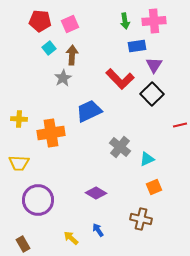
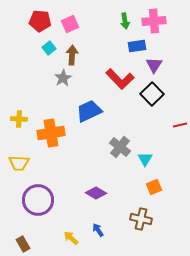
cyan triangle: moved 2 px left; rotated 35 degrees counterclockwise
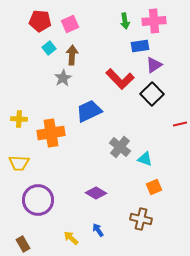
blue rectangle: moved 3 px right
purple triangle: rotated 24 degrees clockwise
red line: moved 1 px up
cyan triangle: rotated 42 degrees counterclockwise
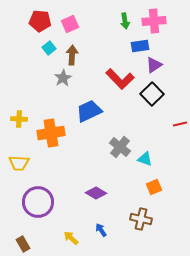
purple circle: moved 2 px down
blue arrow: moved 3 px right
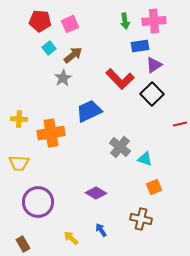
brown arrow: moved 1 px right; rotated 48 degrees clockwise
